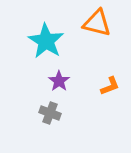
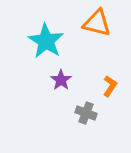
purple star: moved 2 px right, 1 px up
orange L-shape: rotated 35 degrees counterclockwise
gray cross: moved 36 px right
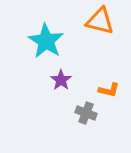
orange triangle: moved 3 px right, 2 px up
orange L-shape: moved 1 px left, 4 px down; rotated 70 degrees clockwise
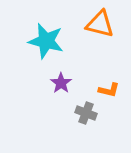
orange triangle: moved 3 px down
cyan star: rotated 18 degrees counterclockwise
purple star: moved 3 px down
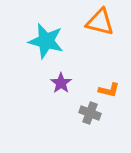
orange triangle: moved 2 px up
gray cross: moved 4 px right
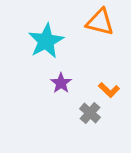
cyan star: rotated 30 degrees clockwise
orange L-shape: rotated 30 degrees clockwise
gray cross: rotated 20 degrees clockwise
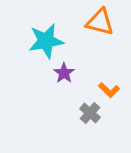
cyan star: rotated 18 degrees clockwise
purple star: moved 3 px right, 10 px up
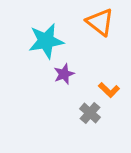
orange triangle: rotated 24 degrees clockwise
purple star: moved 1 px down; rotated 15 degrees clockwise
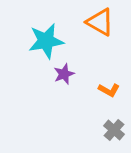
orange triangle: rotated 8 degrees counterclockwise
orange L-shape: rotated 15 degrees counterclockwise
gray cross: moved 24 px right, 17 px down
